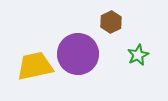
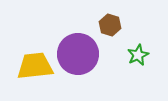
brown hexagon: moved 1 px left, 3 px down; rotated 15 degrees counterclockwise
yellow trapezoid: rotated 6 degrees clockwise
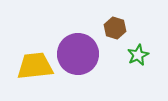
brown hexagon: moved 5 px right, 3 px down
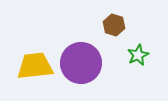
brown hexagon: moved 1 px left, 3 px up
purple circle: moved 3 px right, 9 px down
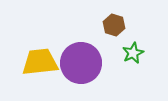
green star: moved 5 px left, 2 px up
yellow trapezoid: moved 5 px right, 4 px up
